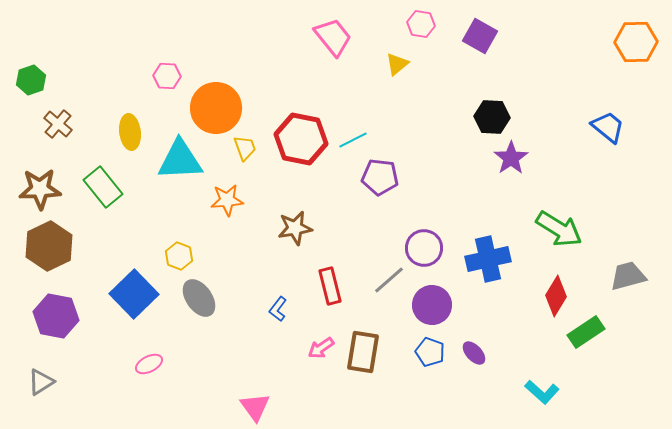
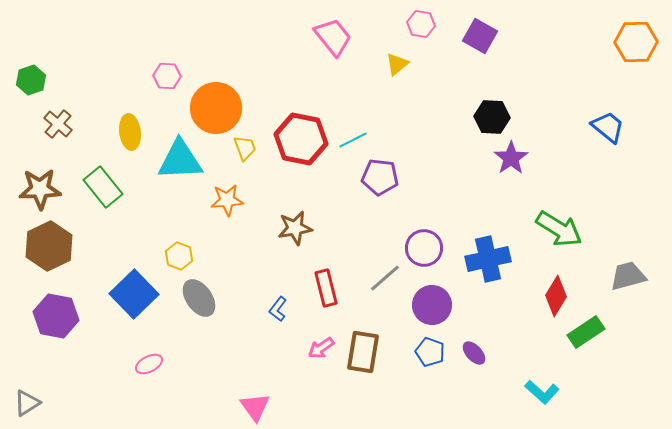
gray line at (389, 280): moved 4 px left, 2 px up
red rectangle at (330, 286): moved 4 px left, 2 px down
gray triangle at (41, 382): moved 14 px left, 21 px down
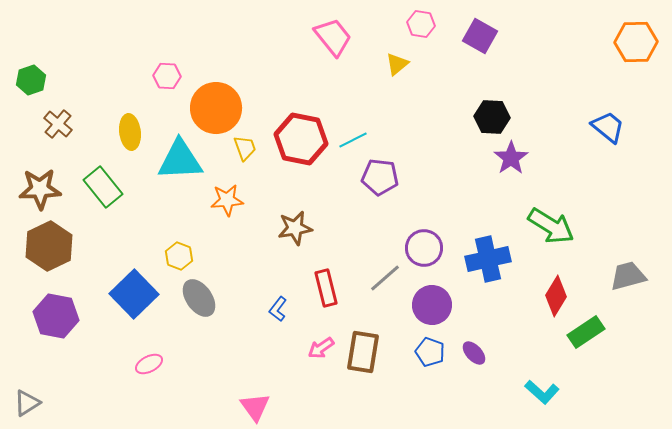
green arrow at (559, 229): moved 8 px left, 3 px up
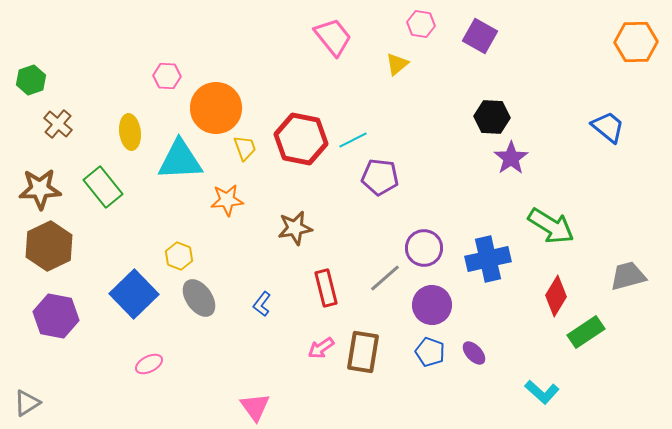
blue L-shape at (278, 309): moved 16 px left, 5 px up
